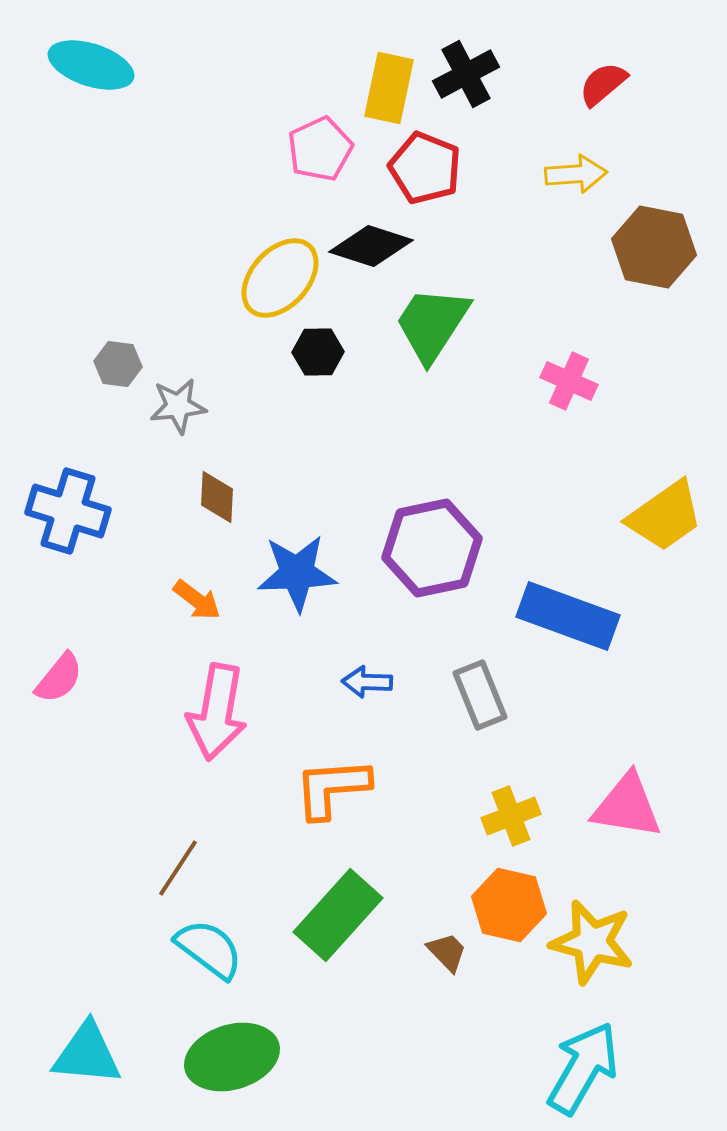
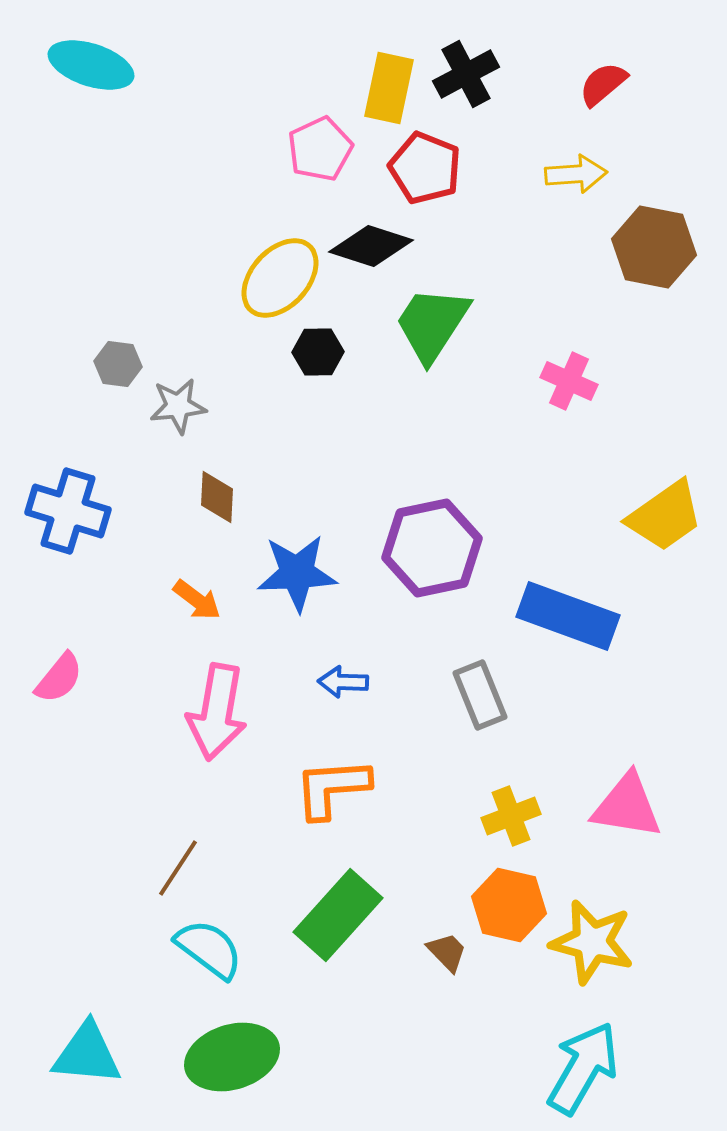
blue arrow: moved 24 px left
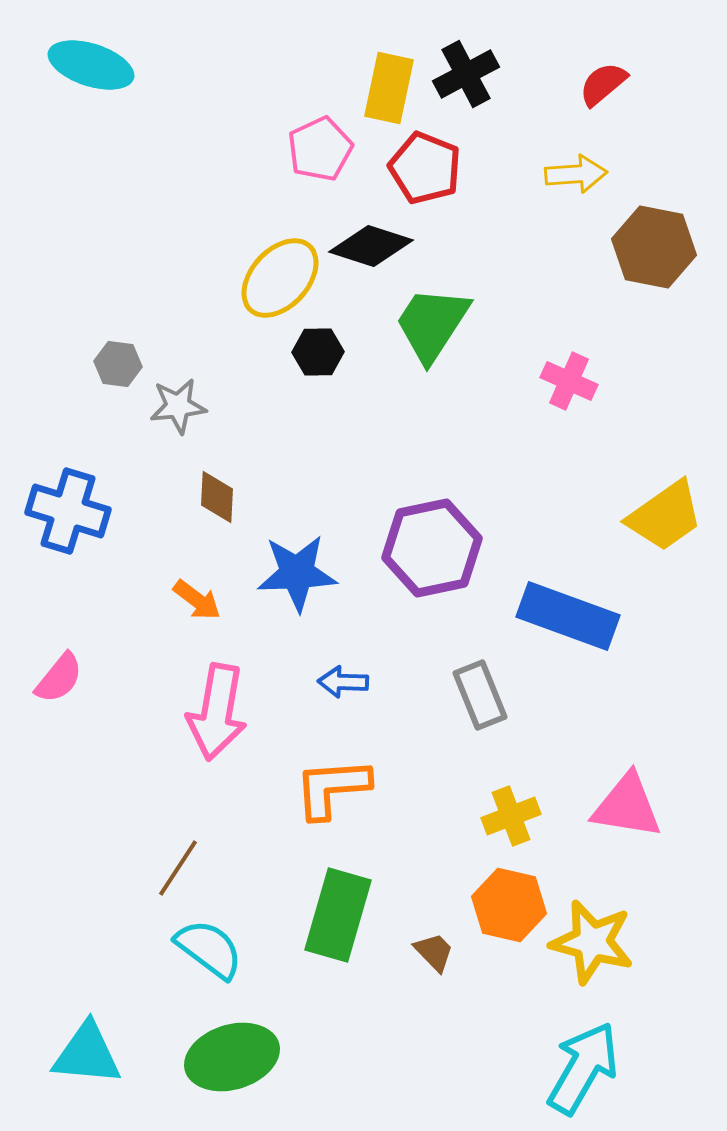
green rectangle: rotated 26 degrees counterclockwise
brown trapezoid: moved 13 px left
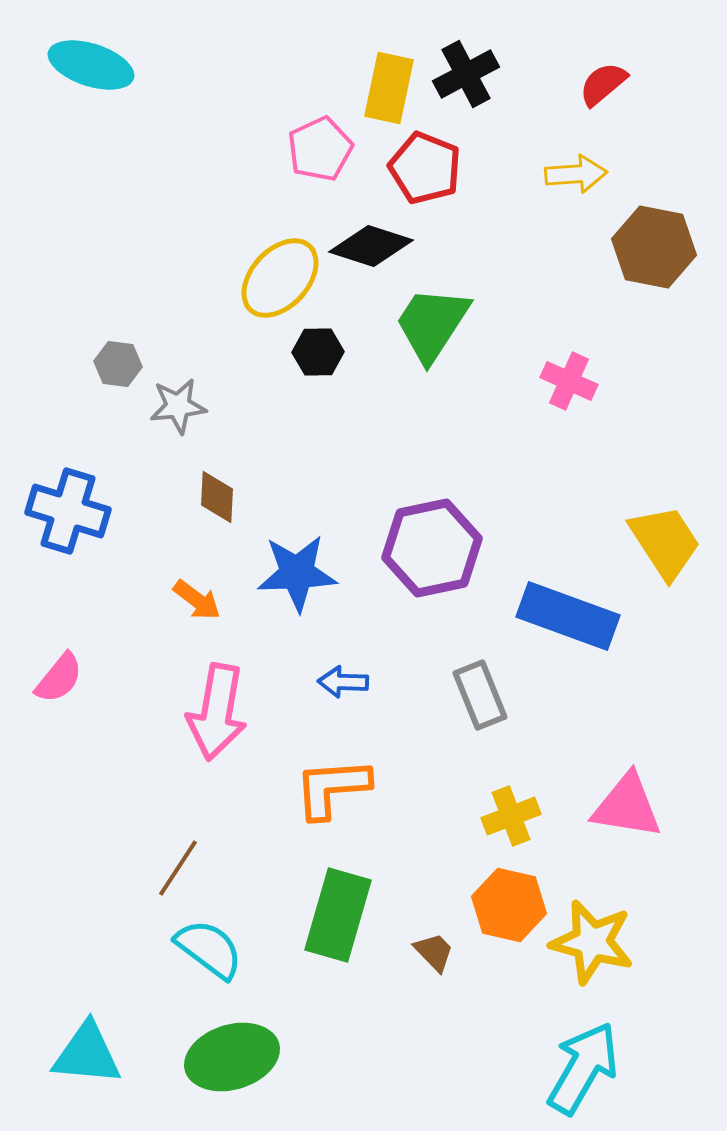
yellow trapezoid: moved 26 px down; rotated 88 degrees counterclockwise
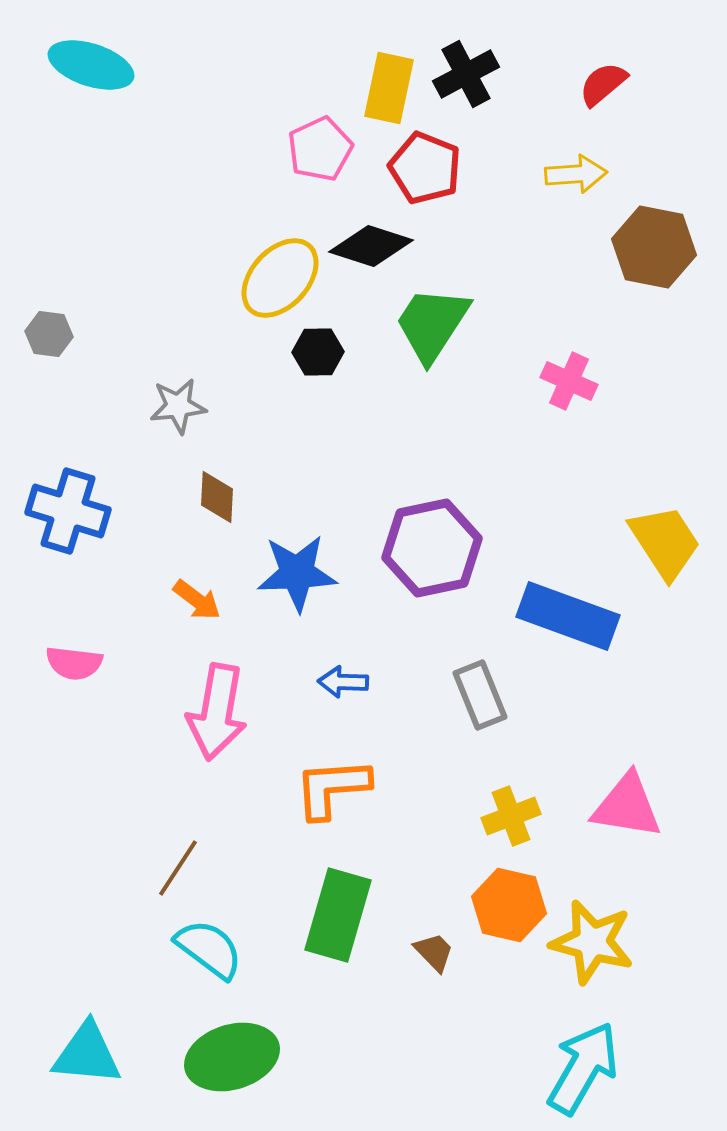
gray hexagon: moved 69 px left, 30 px up
pink semicircle: moved 15 px right, 15 px up; rotated 58 degrees clockwise
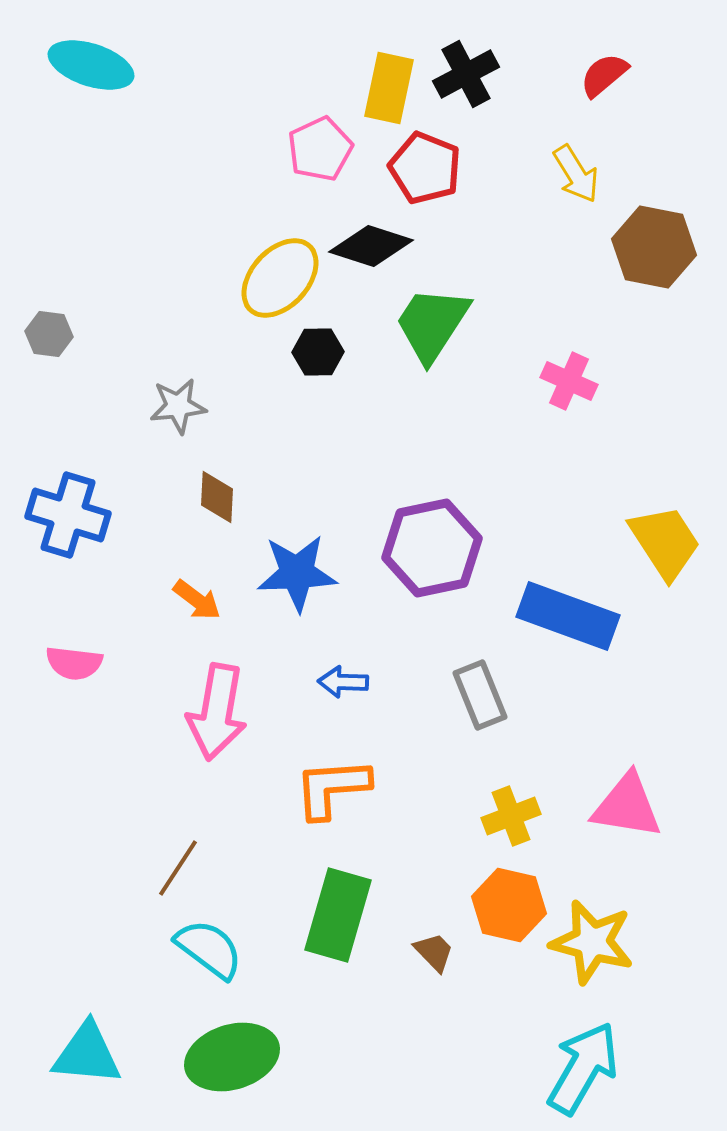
red semicircle: moved 1 px right, 9 px up
yellow arrow: rotated 62 degrees clockwise
blue cross: moved 4 px down
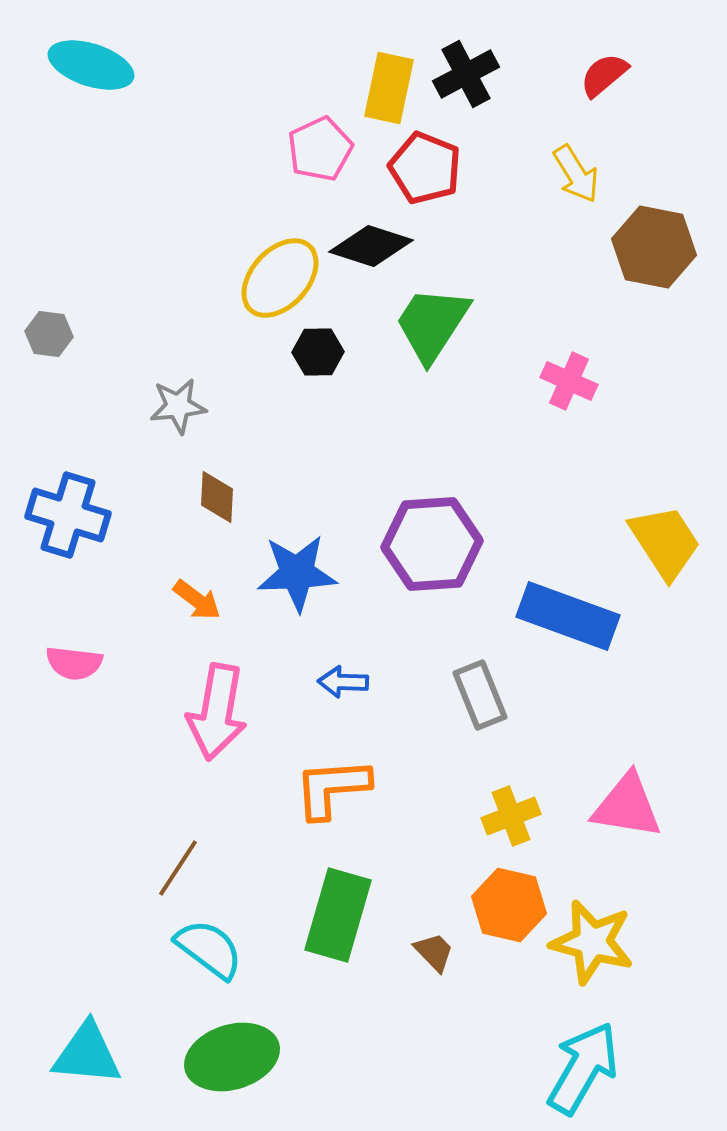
purple hexagon: moved 4 px up; rotated 8 degrees clockwise
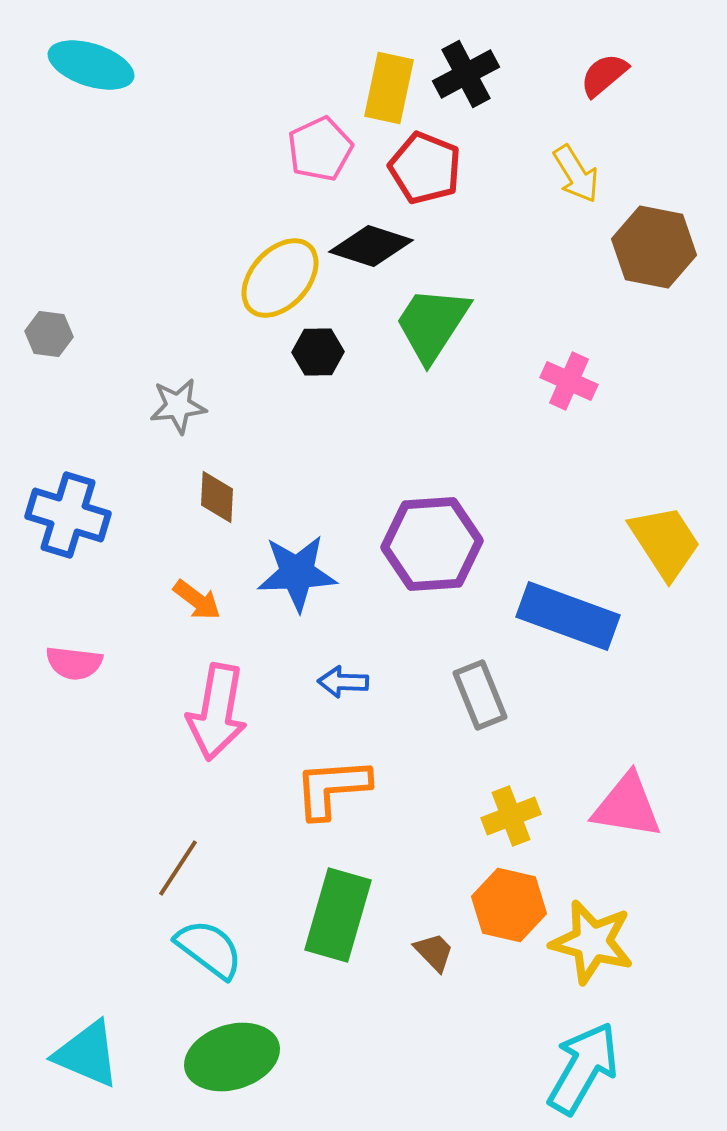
cyan triangle: rotated 18 degrees clockwise
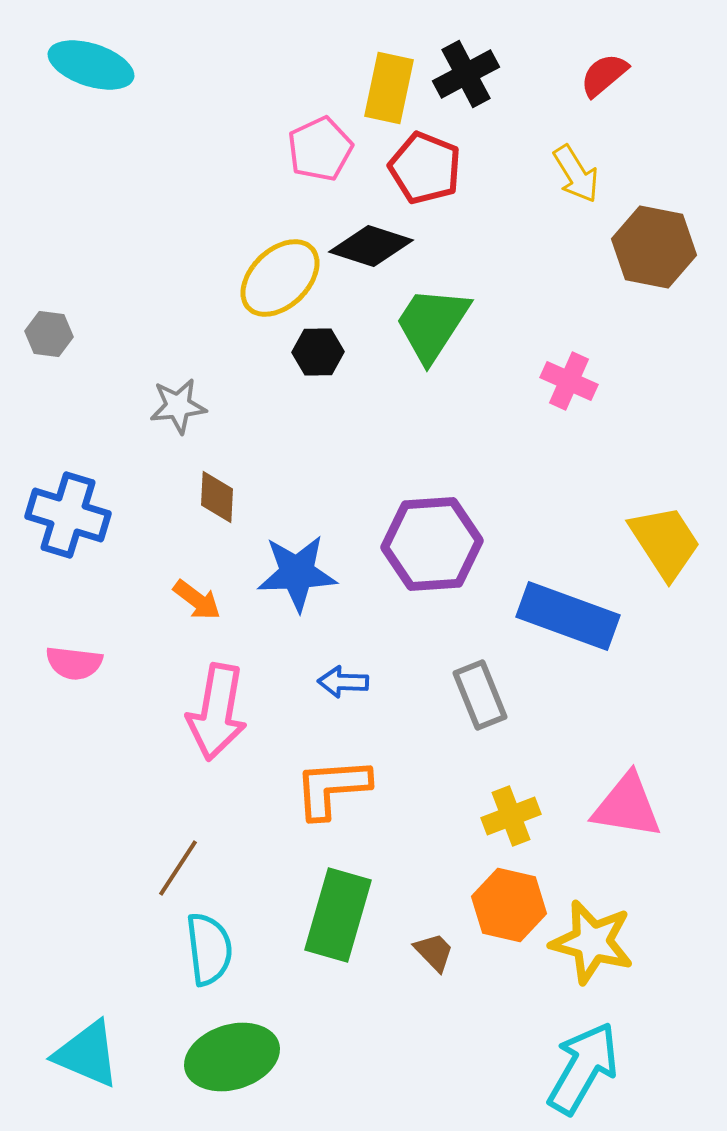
yellow ellipse: rotated 4 degrees clockwise
cyan semicircle: rotated 46 degrees clockwise
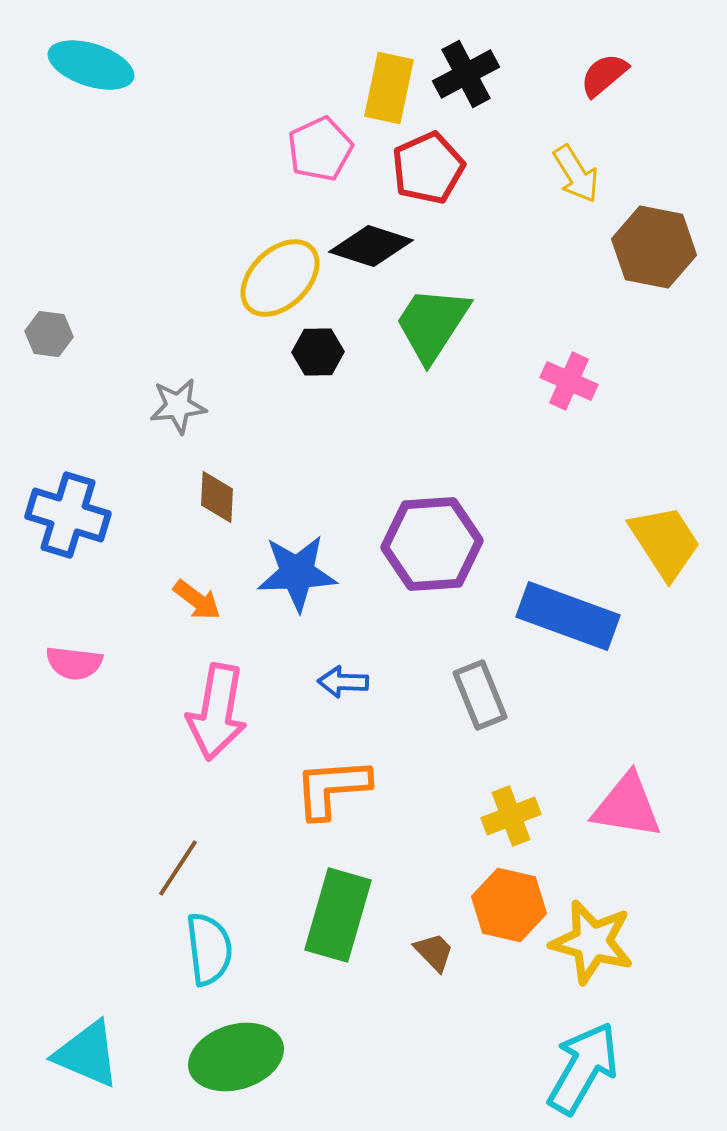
red pentagon: moved 3 px right; rotated 26 degrees clockwise
green ellipse: moved 4 px right
